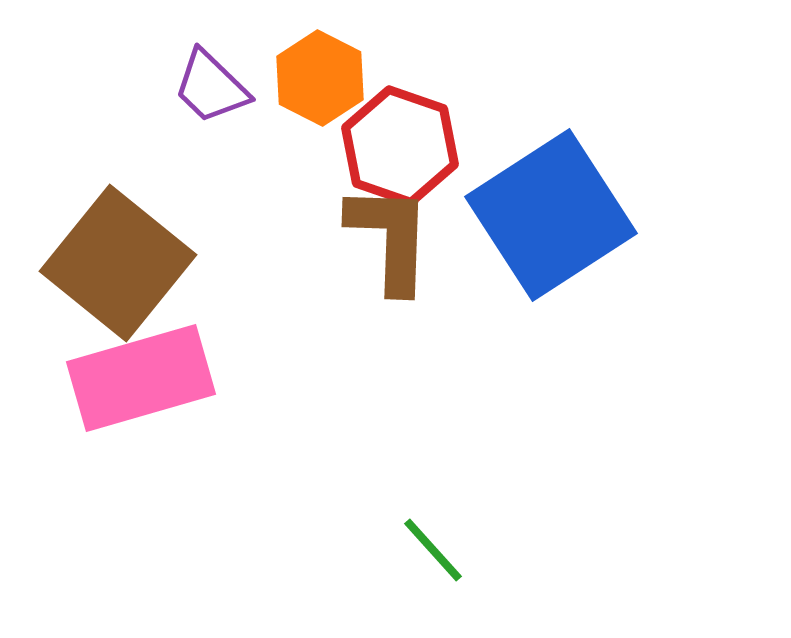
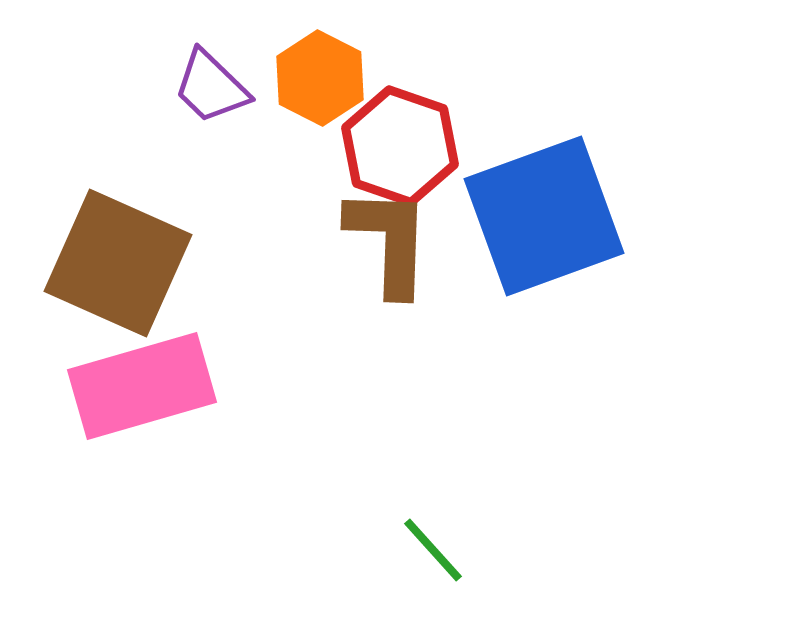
blue square: moved 7 px left, 1 px down; rotated 13 degrees clockwise
brown L-shape: moved 1 px left, 3 px down
brown square: rotated 15 degrees counterclockwise
pink rectangle: moved 1 px right, 8 px down
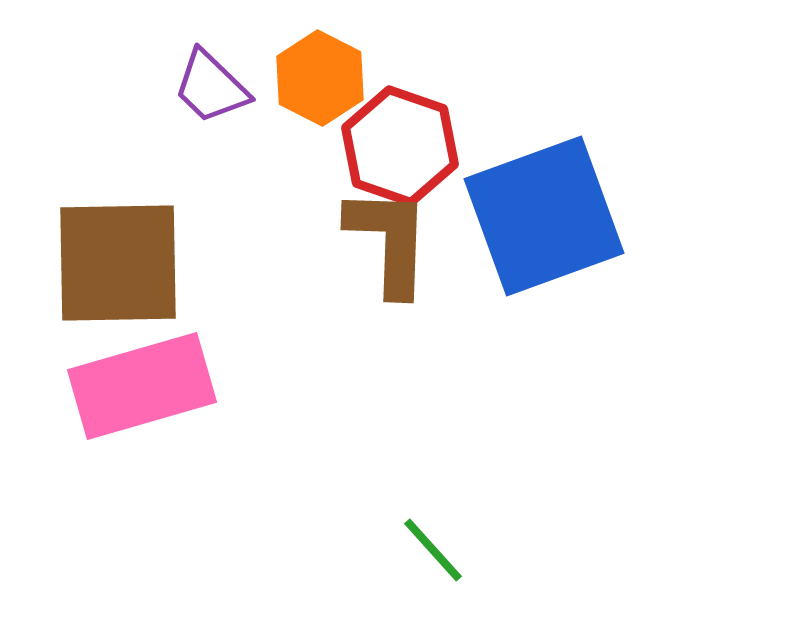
brown square: rotated 25 degrees counterclockwise
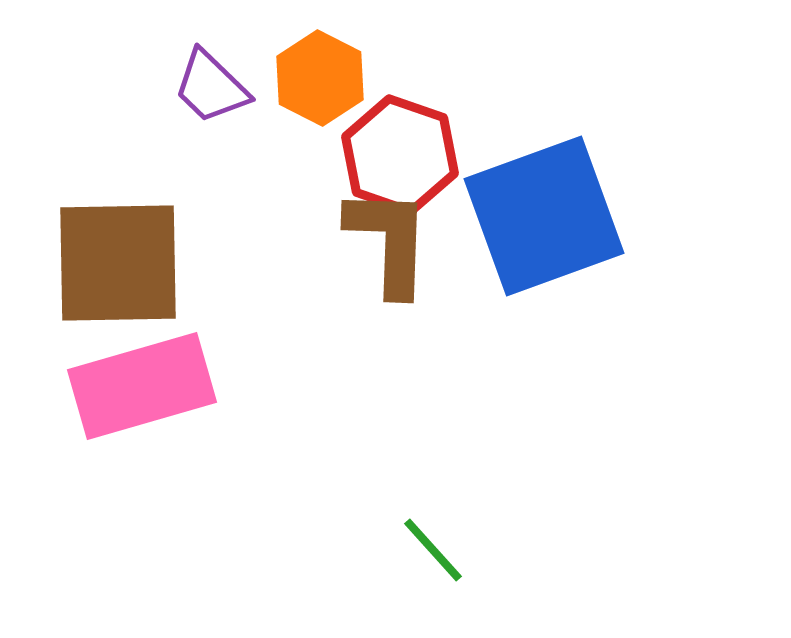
red hexagon: moved 9 px down
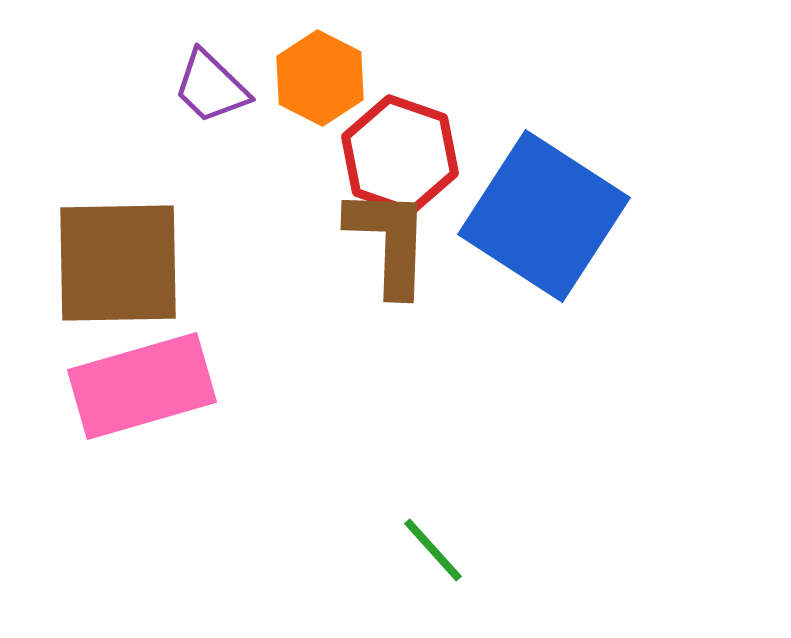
blue square: rotated 37 degrees counterclockwise
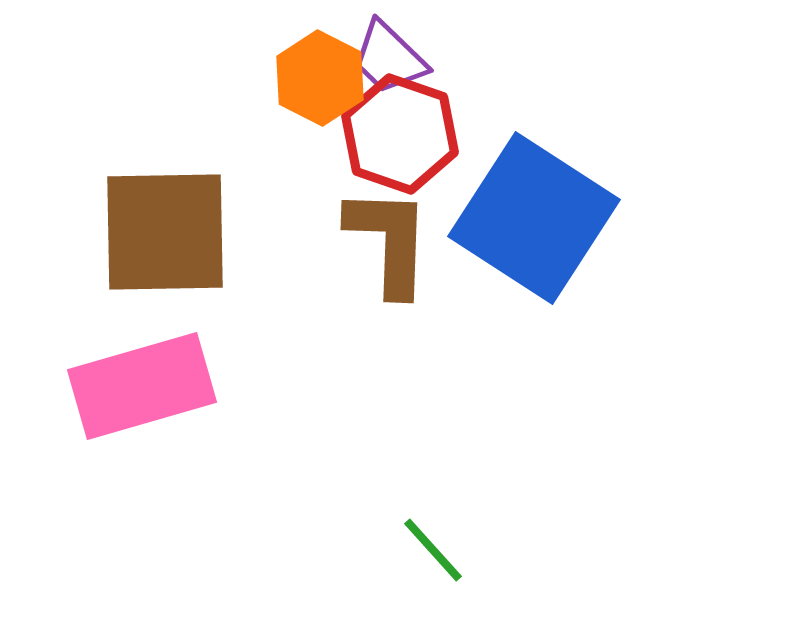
purple trapezoid: moved 178 px right, 29 px up
red hexagon: moved 21 px up
blue square: moved 10 px left, 2 px down
brown square: moved 47 px right, 31 px up
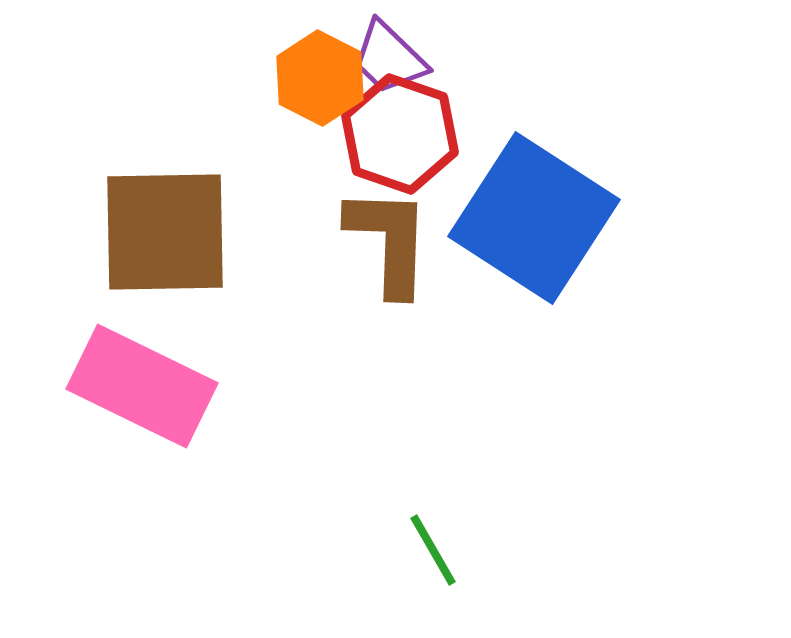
pink rectangle: rotated 42 degrees clockwise
green line: rotated 12 degrees clockwise
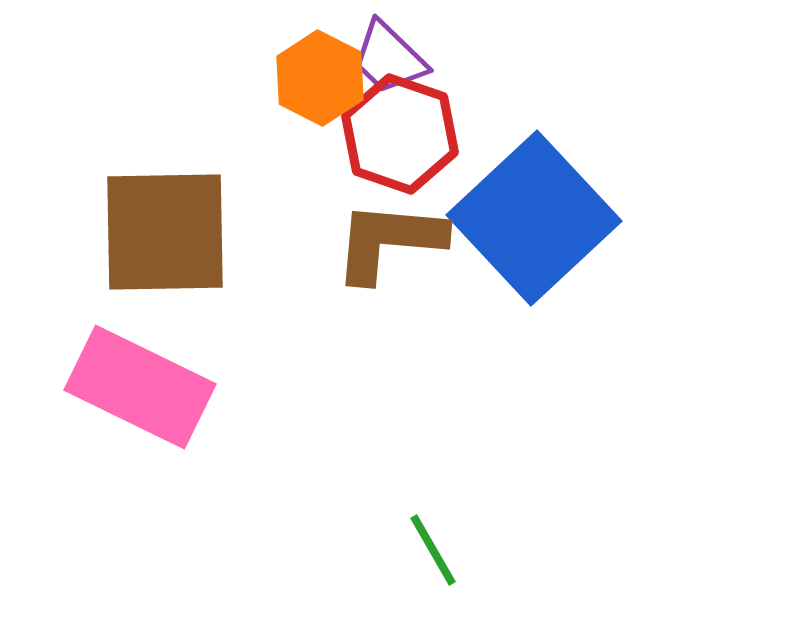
blue square: rotated 14 degrees clockwise
brown L-shape: rotated 87 degrees counterclockwise
pink rectangle: moved 2 px left, 1 px down
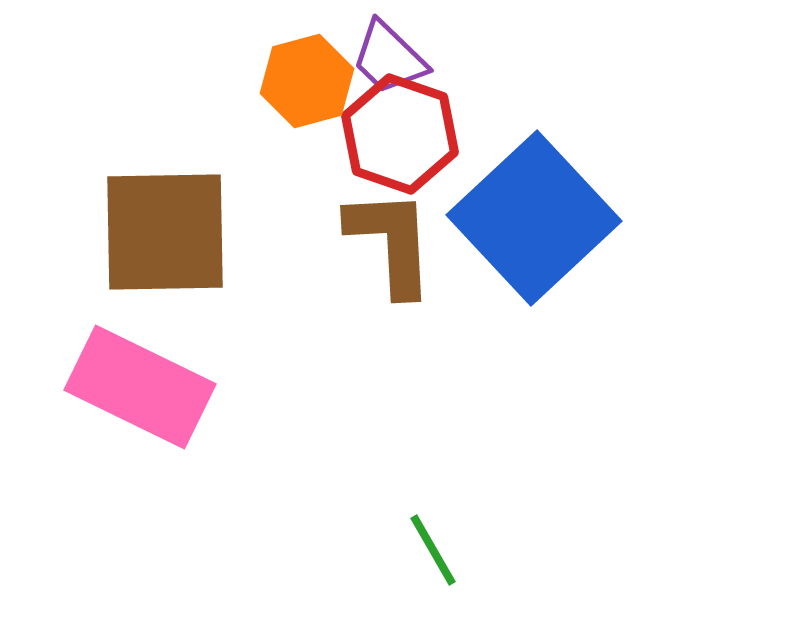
orange hexagon: moved 13 px left, 3 px down; rotated 18 degrees clockwise
brown L-shape: moved 2 px right, 1 px down; rotated 82 degrees clockwise
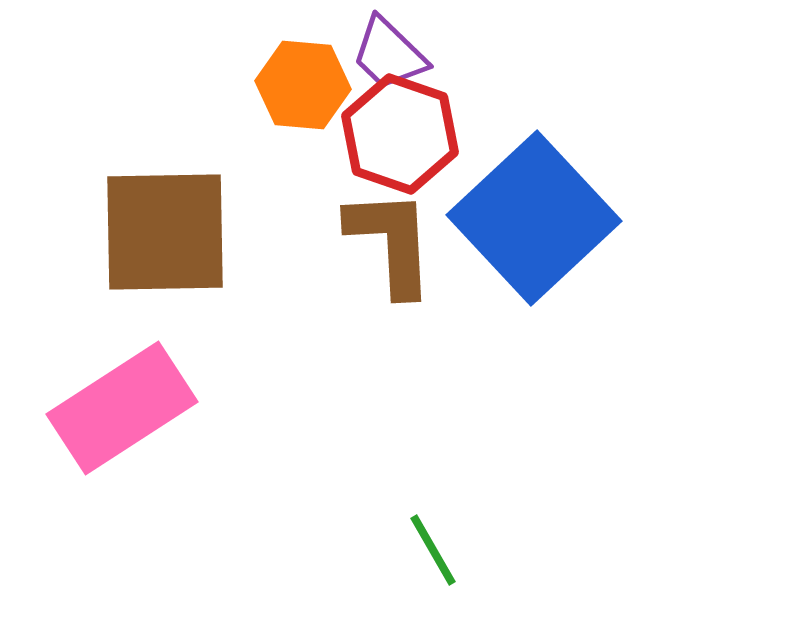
purple trapezoid: moved 4 px up
orange hexagon: moved 4 px left, 4 px down; rotated 20 degrees clockwise
pink rectangle: moved 18 px left, 21 px down; rotated 59 degrees counterclockwise
